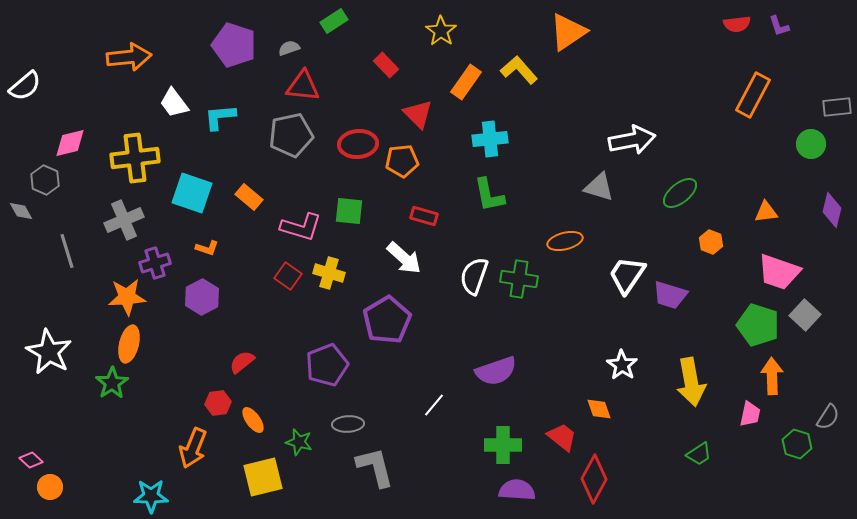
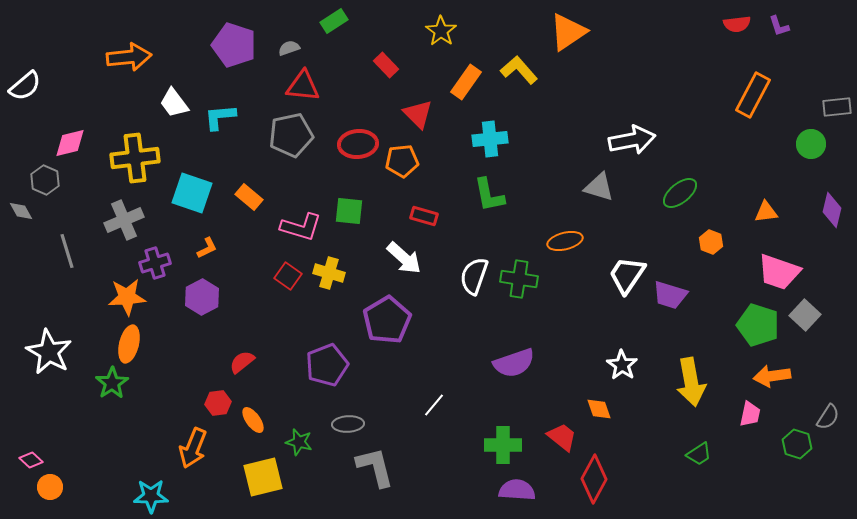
orange L-shape at (207, 248): rotated 45 degrees counterclockwise
purple semicircle at (496, 371): moved 18 px right, 8 px up
orange arrow at (772, 376): rotated 96 degrees counterclockwise
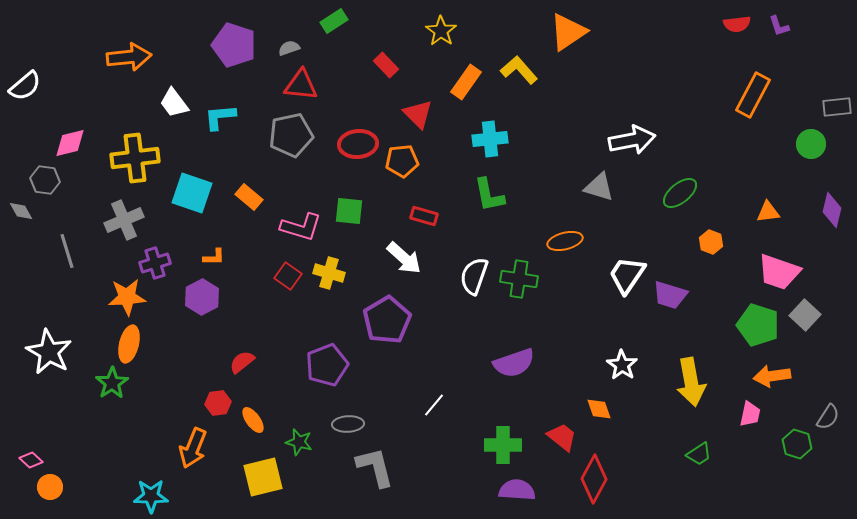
red triangle at (303, 86): moved 2 px left, 1 px up
gray hexagon at (45, 180): rotated 16 degrees counterclockwise
orange triangle at (766, 212): moved 2 px right
orange L-shape at (207, 248): moved 7 px right, 9 px down; rotated 25 degrees clockwise
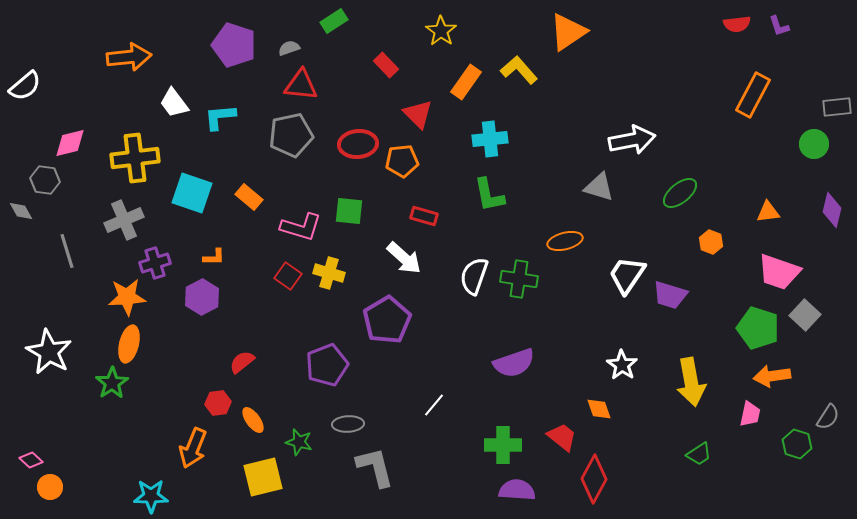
green circle at (811, 144): moved 3 px right
green pentagon at (758, 325): moved 3 px down
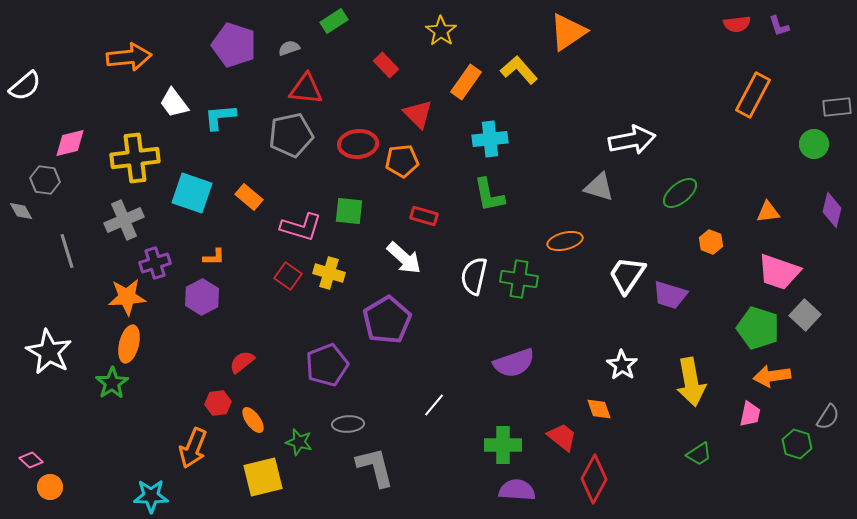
red triangle at (301, 85): moved 5 px right, 4 px down
white semicircle at (474, 276): rotated 6 degrees counterclockwise
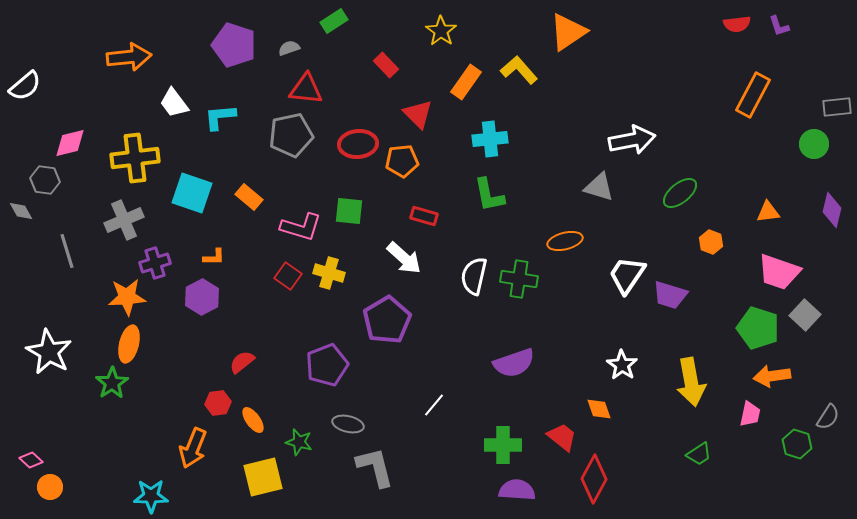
gray ellipse at (348, 424): rotated 16 degrees clockwise
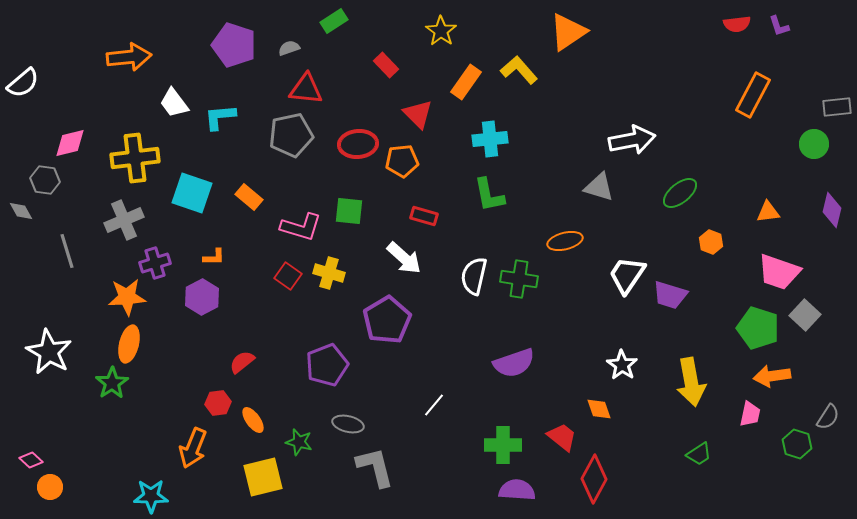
white semicircle at (25, 86): moved 2 px left, 3 px up
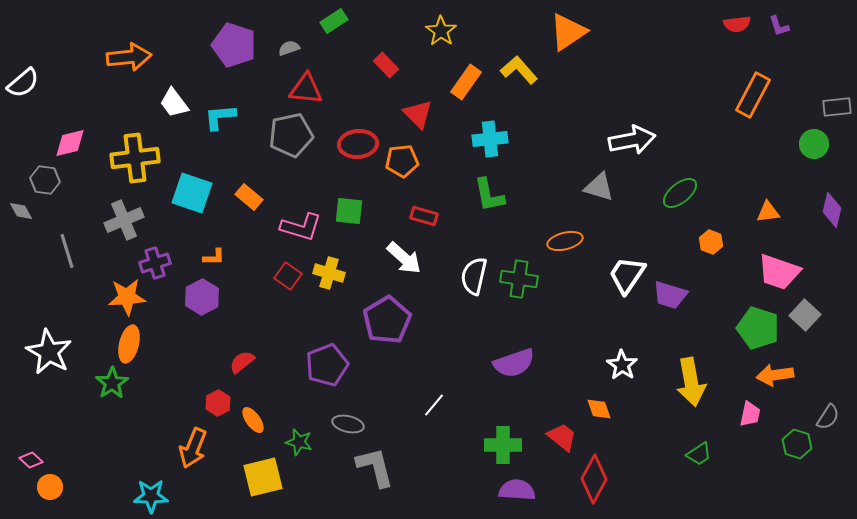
orange arrow at (772, 376): moved 3 px right, 1 px up
red hexagon at (218, 403): rotated 20 degrees counterclockwise
